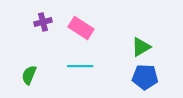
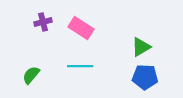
green semicircle: moved 2 px right; rotated 18 degrees clockwise
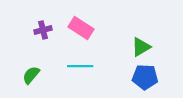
purple cross: moved 8 px down
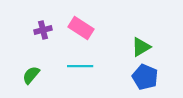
blue pentagon: rotated 20 degrees clockwise
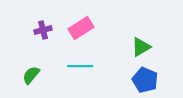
pink rectangle: rotated 65 degrees counterclockwise
blue pentagon: moved 3 px down
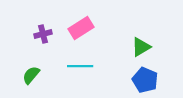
purple cross: moved 4 px down
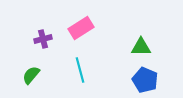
purple cross: moved 5 px down
green triangle: rotated 30 degrees clockwise
cyan line: moved 4 px down; rotated 75 degrees clockwise
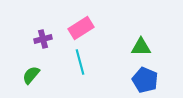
cyan line: moved 8 px up
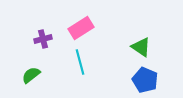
green triangle: rotated 35 degrees clockwise
green semicircle: rotated 12 degrees clockwise
